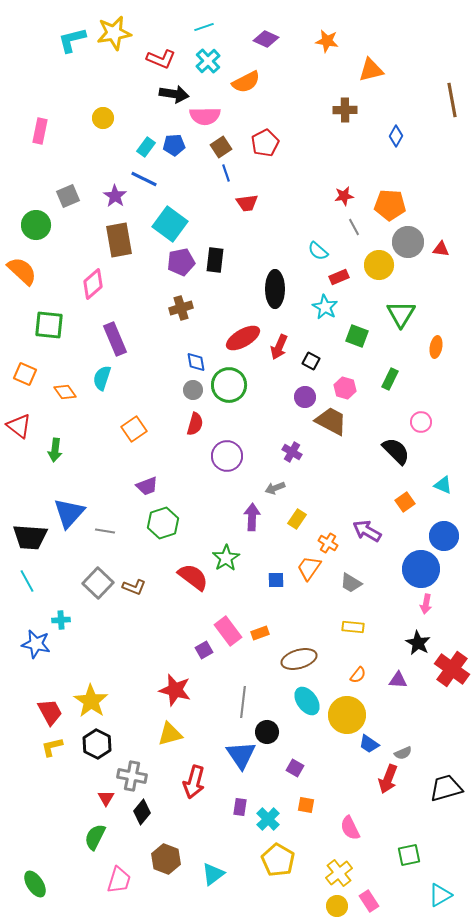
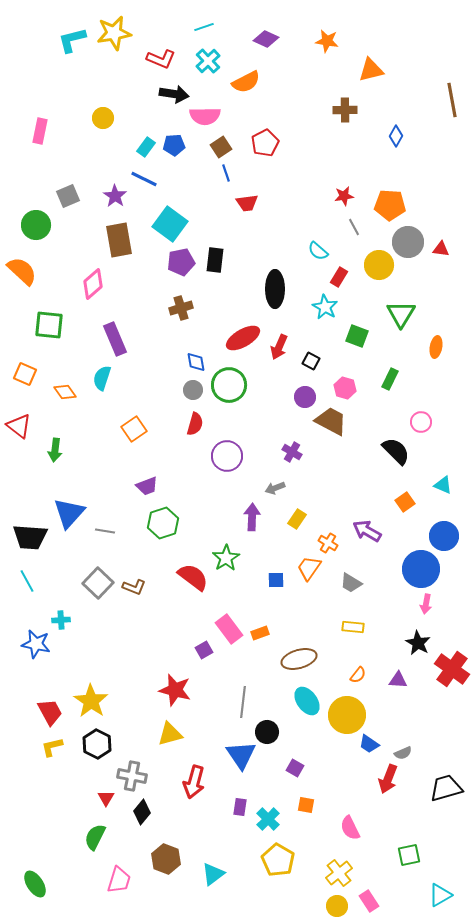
red rectangle at (339, 277): rotated 36 degrees counterclockwise
pink rectangle at (228, 631): moved 1 px right, 2 px up
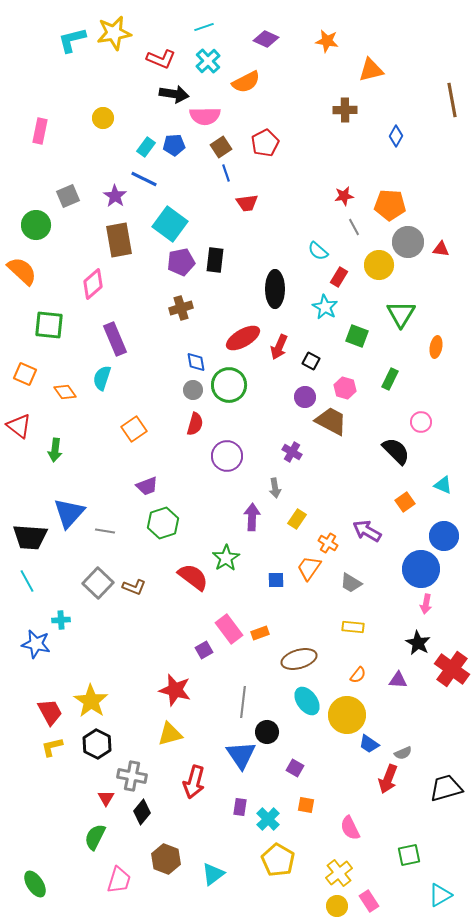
gray arrow at (275, 488): rotated 78 degrees counterclockwise
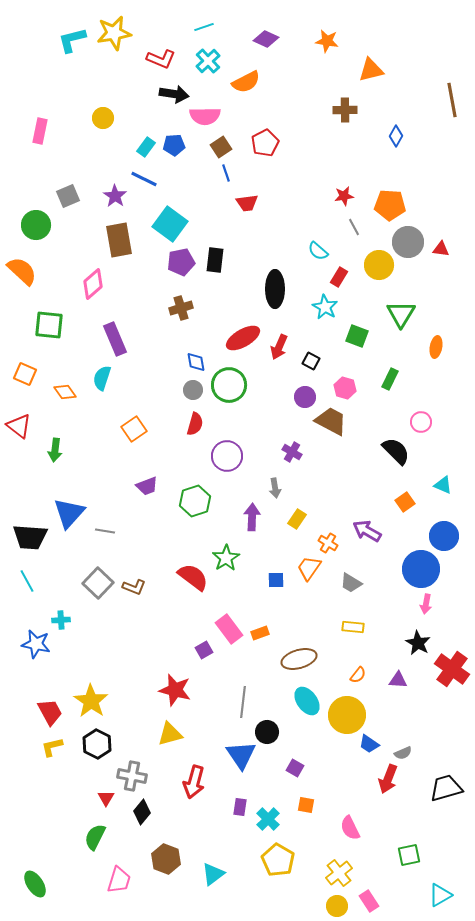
green hexagon at (163, 523): moved 32 px right, 22 px up
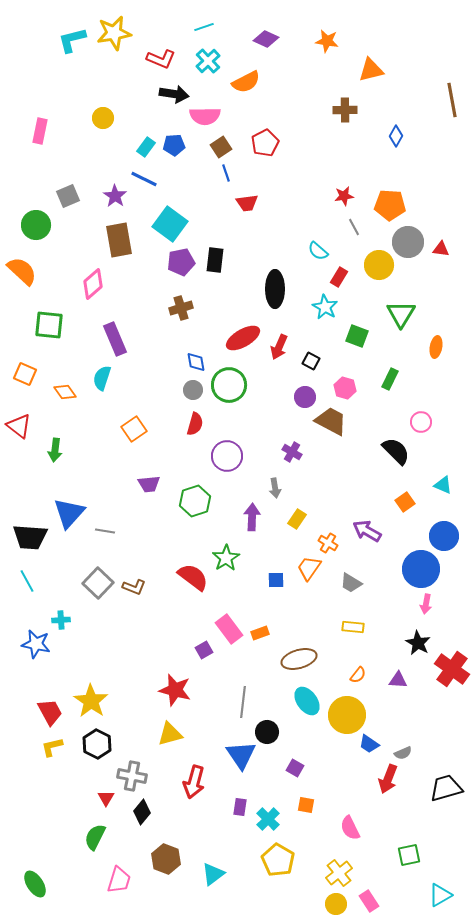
purple trapezoid at (147, 486): moved 2 px right, 2 px up; rotated 15 degrees clockwise
yellow circle at (337, 906): moved 1 px left, 2 px up
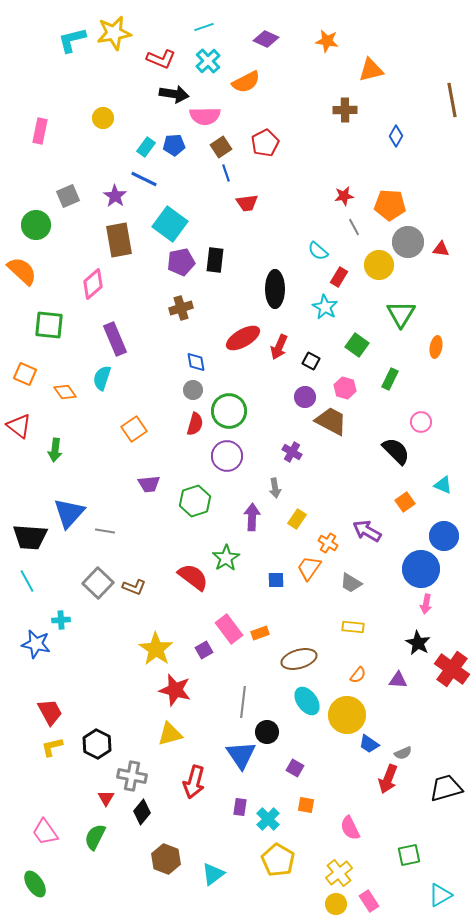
green square at (357, 336): moved 9 px down; rotated 15 degrees clockwise
green circle at (229, 385): moved 26 px down
yellow star at (91, 701): moved 65 px right, 52 px up
pink trapezoid at (119, 880): moved 74 px left, 48 px up; rotated 128 degrees clockwise
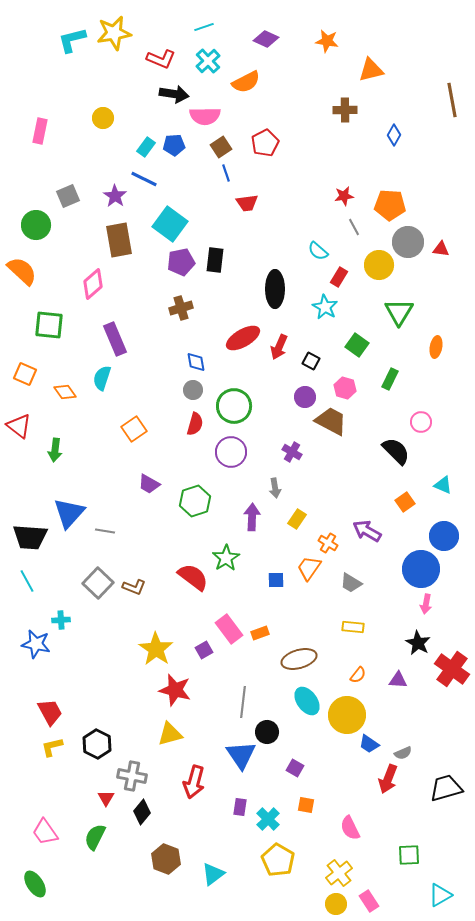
blue diamond at (396, 136): moved 2 px left, 1 px up
green triangle at (401, 314): moved 2 px left, 2 px up
green circle at (229, 411): moved 5 px right, 5 px up
purple circle at (227, 456): moved 4 px right, 4 px up
purple trapezoid at (149, 484): rotated 35 degrees clockwise
green square at (409, 855): rotated 10 degrees clockwise
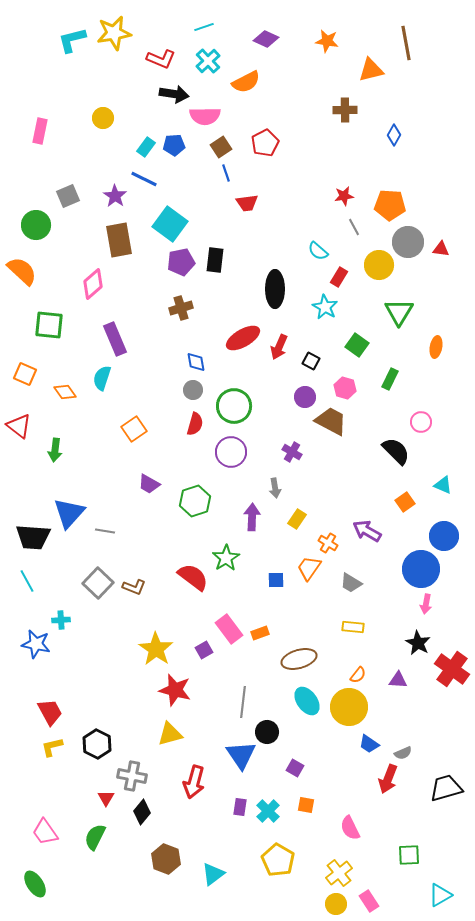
brown line at (452, 100): moved 46 px left, 57 px up
black trapezoid at (30, 537): moved 3 px right
yellow circle at (347, 715): moved 2 px right, 8 px up
cyan cross at (268, 819): moved 8 px up
